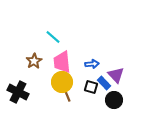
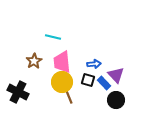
cyan line: rotated 28 degrees counterclockwise
blue arrow: moved 2 px right
black square: moved 3 px left, 7 px up
brown line: moved 2 px right, 2 px down
black circle: moved 2 px right
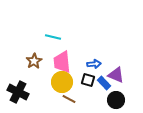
purple triangle: rotated 24 degrees counterclockwise
brown line: moved 2 px down; rotated 40 degrees counterclockwise
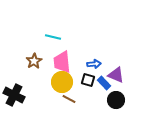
black cross: moved 4 px left, 3 px down
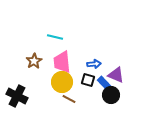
cyan line: moved 2 px right
black cross: moved 3 px right, 1 px down
black circle: moved 5 px left, 5 px up
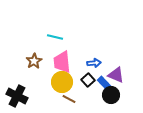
blue arrow: moved 1 px up
black square: rotated 32 degrees clockwise
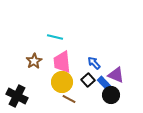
blue arrow: rotated 128 degrees counterclockwise
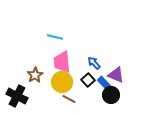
brown star: moved 1 px right, 14 px down
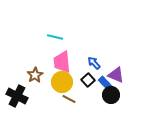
blue rectangle: moved 1 px right
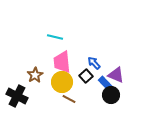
black square: moved 2 px left, 4 px up
